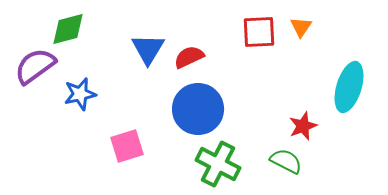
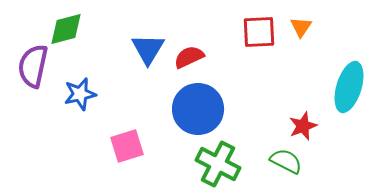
green diamond: moved 2 px left
purple semicircle: moved 2 px left; rotated 42 degrees counterclockwise
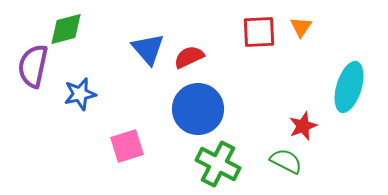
blue triangle: rotated 12 degrees counterclockwise
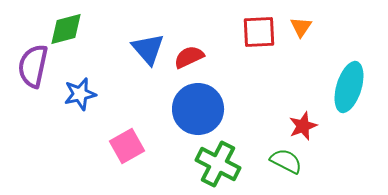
pink square: rotated 12 degrees counterclockwise
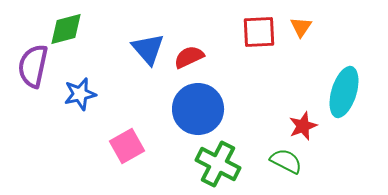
cyan ellipse: moved 5 px left, 5 px down
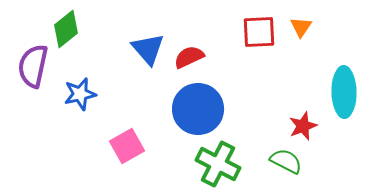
green diamond: rotated 24 degrees counterclockwise
cyan ellipse: rotated 18 degrees counterclockwise
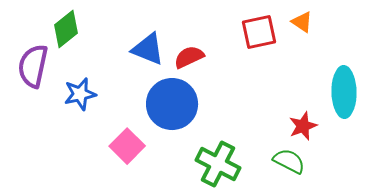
orange triangle: moved 1 px right, 5 px up; rotated 30 degrees counterclockwise
red square: rotated 9 degrees counterclockwise
blue triangle: rotated 27 degrees counterclockwise
blue circle: moved 26 px left, 5 px up
pink square: rotated 16 degrees counterclockwise
green semicircle: moved 3 px right
